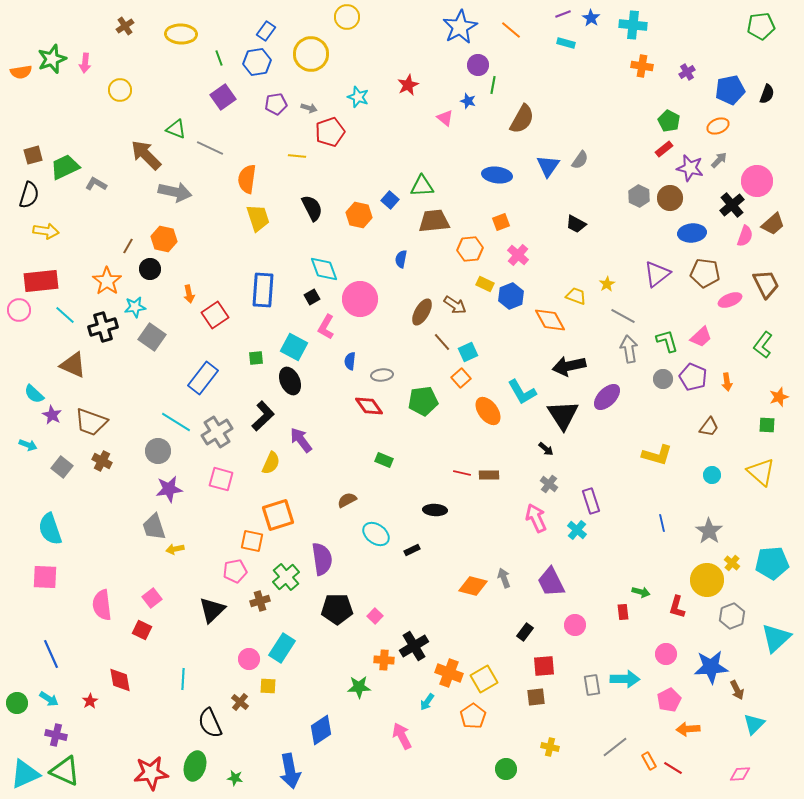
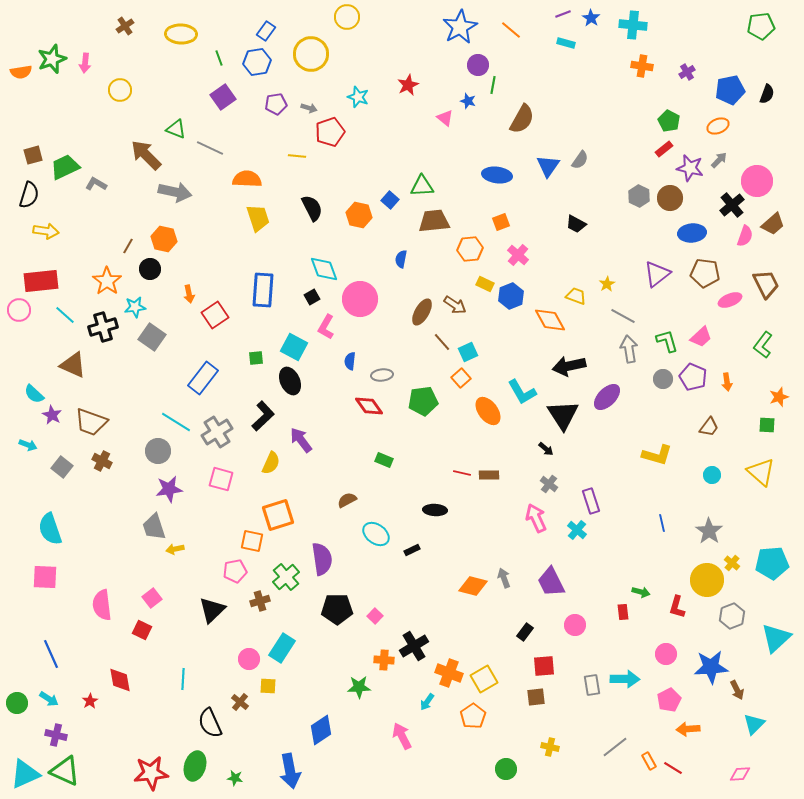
orange semicircle at (247, 179): rotated 84 degrees clockwise
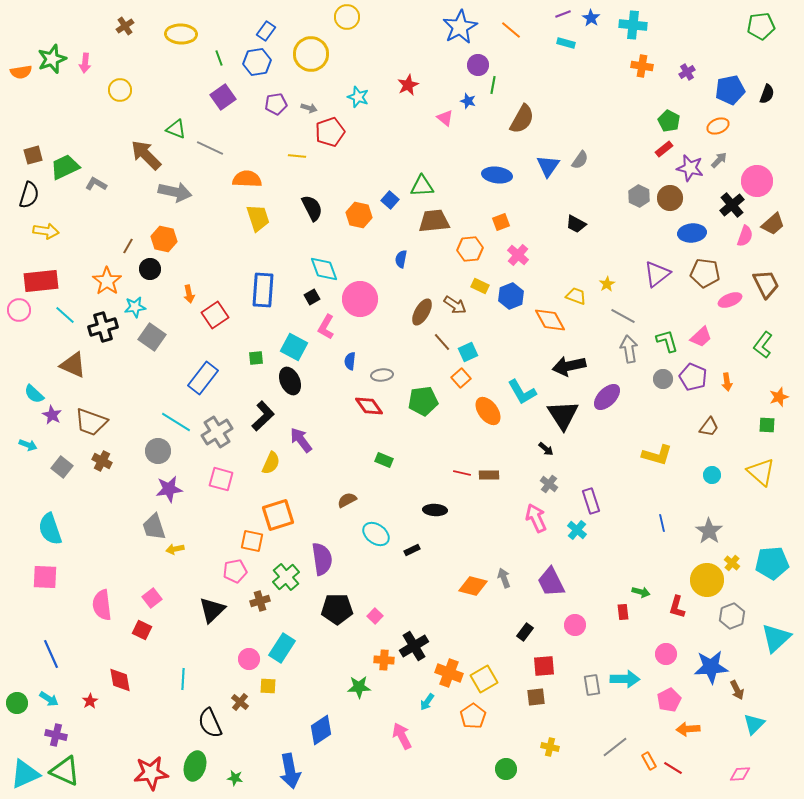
yellow rectangle at (485, 284): moved 5 px left, 2 px down
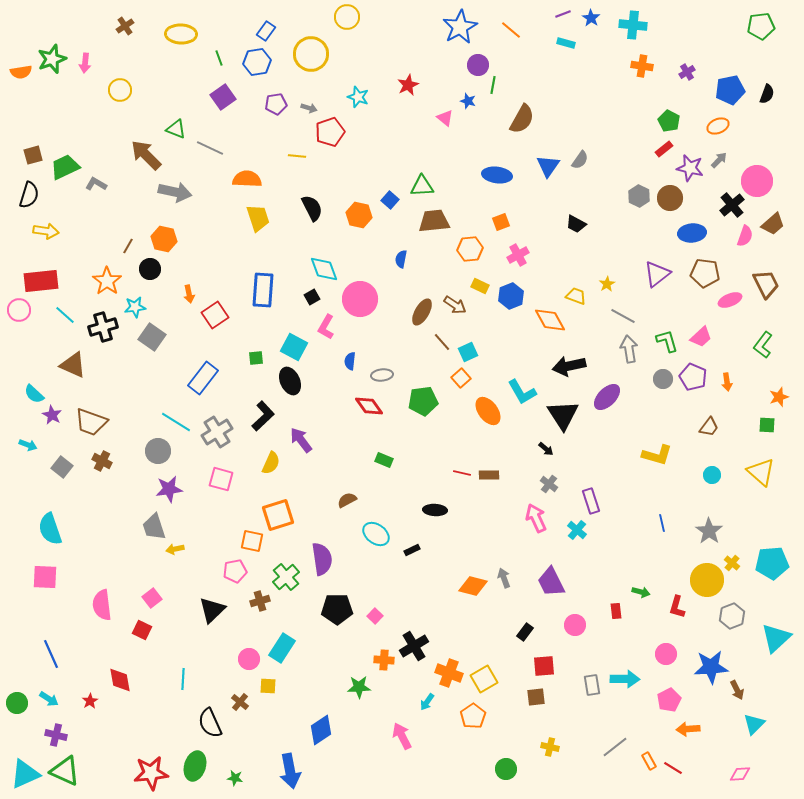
pink cross at (518, 255): rotated 20 degrees clockwise
red rectangle at (623, 612): moved 7 px left, 1 px up
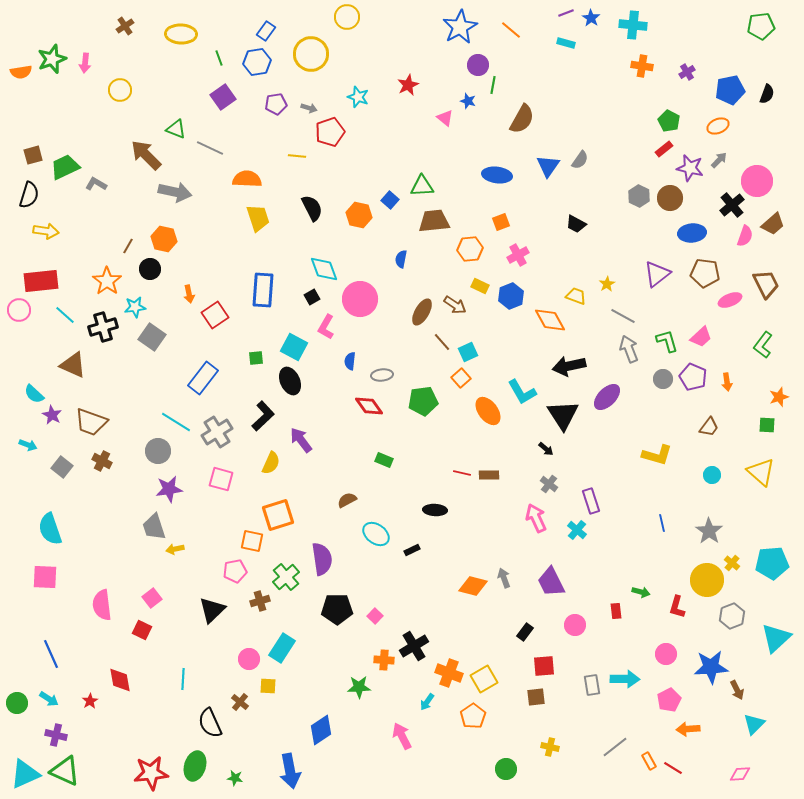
purple line at (563, 14): moved 3 px right, 1 px up
gray arrow at (629, 349): rotated 12 degrees counterclockwise
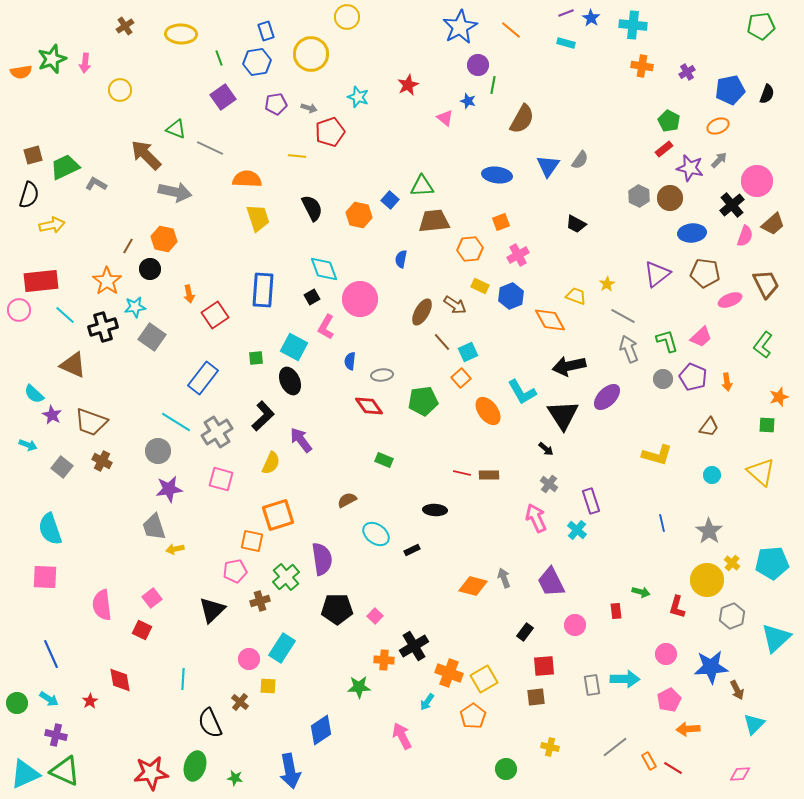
blue rectangle at (266, 31): rotated 54 degrees counterclockwise
yellow arrow at (46, 231): moved 6 px right, 6 px up; rotated 20 degrees counterclockwise
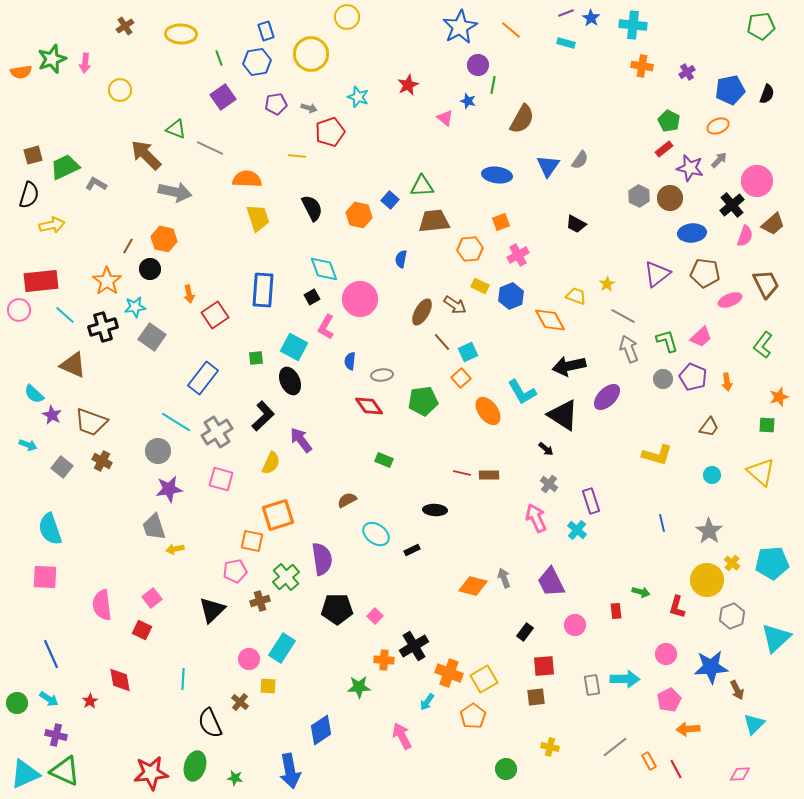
black triangle at (563, 415): rotated 24 degrees counterclockwise
red line at (673, 768): moved 3 px right, 1 px down; rotated 30 degrees clockwise
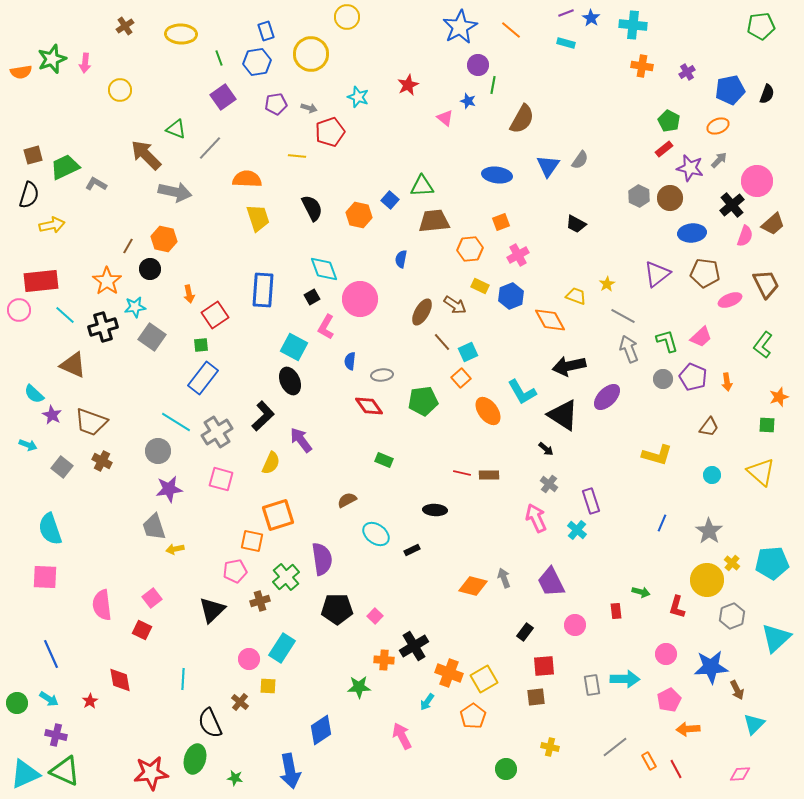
gray line at (210, 148): rotated 72 degrees counterclockwise
green square at (256, 358): moved 55 px left, 13 px up
blue line at (662, 523): rotated 36 degrees clockwise
green ellipse at (195, 766): moved 7 px up
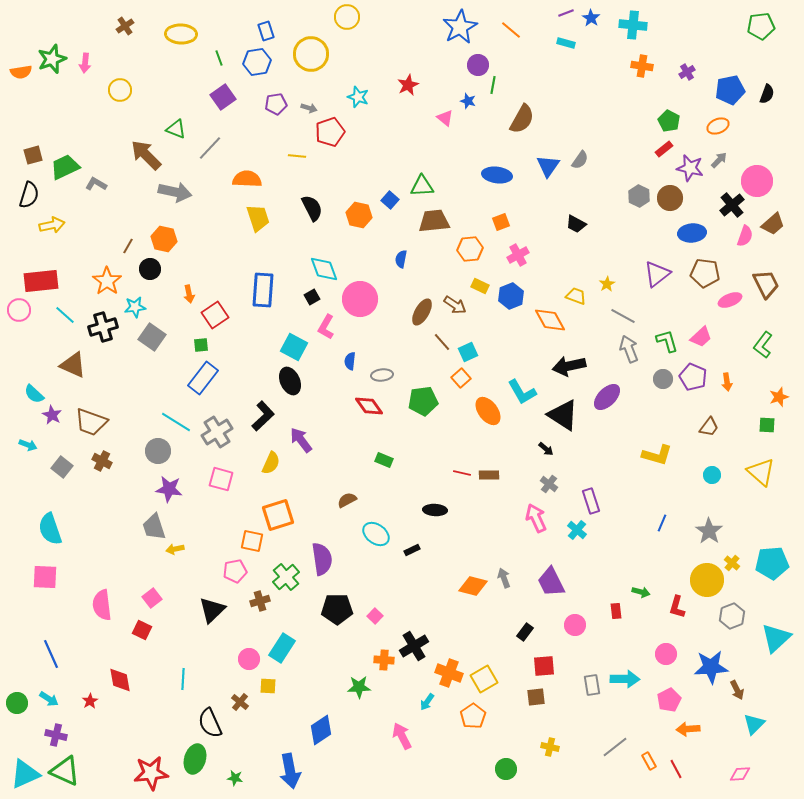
purple star at (169, 489): rotated 16 degrees clockwise
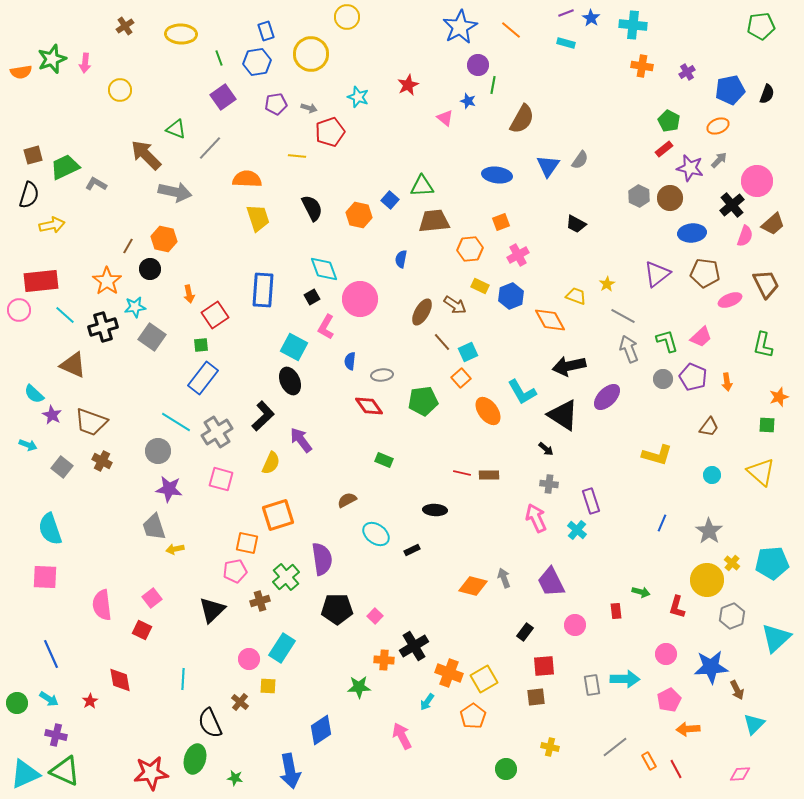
green L-shape at (763, 345): rotated 24 degrees counterclockwise
gray cross at (549, 484): rotated 30 degrees counterclockwise
orange square at (252, 541): moved 5 px left, 2 px down
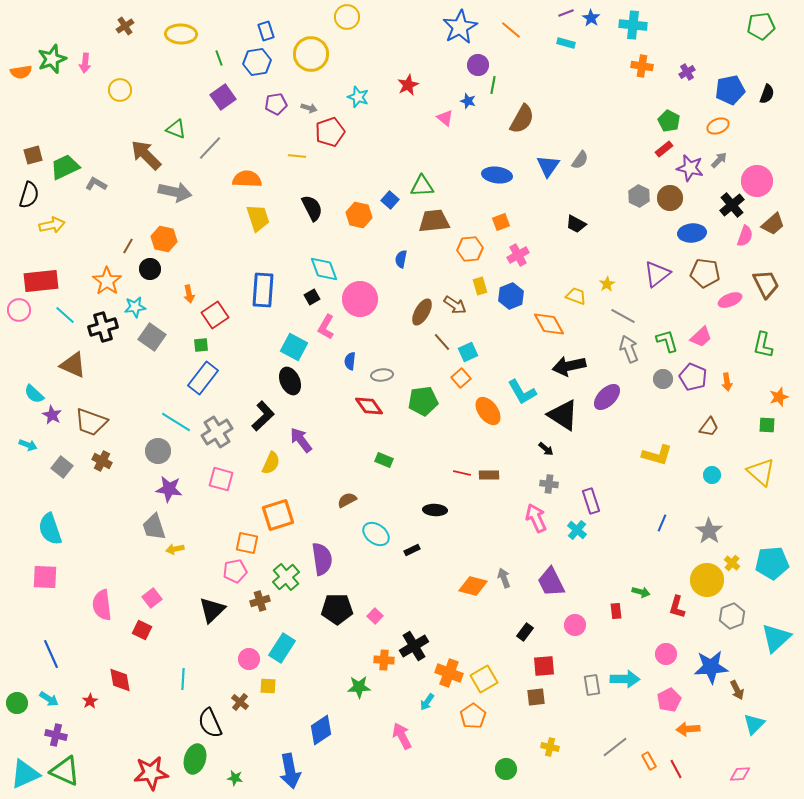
yellow rectangle at (480, 286): rotated 48 degrees clockwise
orange diamond at (550, 320): moved 1 px left, 4 px down
